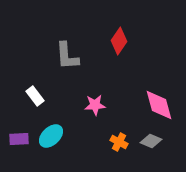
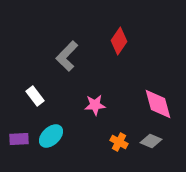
gray L-shape: rotated 48 degrees clockwise
pink diamond: moved 1 px left, 1 px up
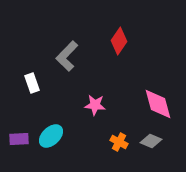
white rectangle: moved 3 px left, 13 px up; rotated 18 degrees clockwise
pink star: rotated 10 degrees clockwise
